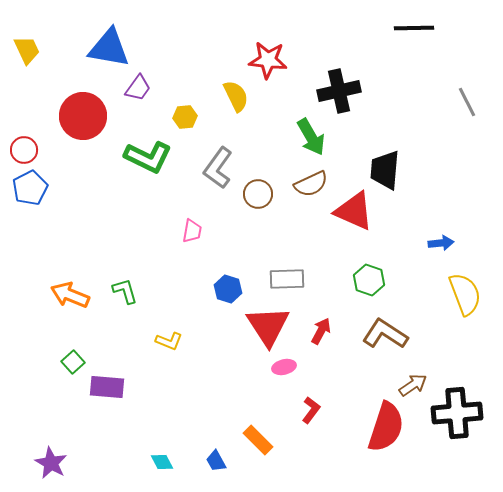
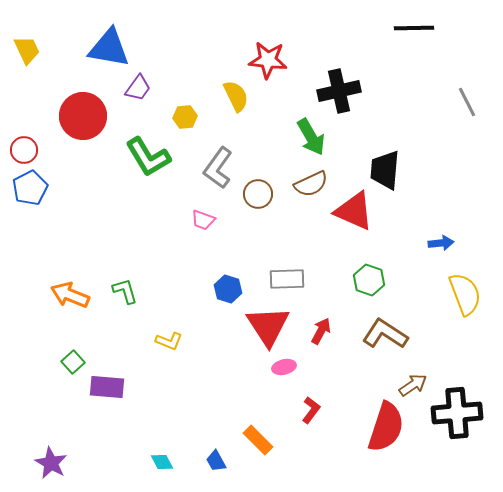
green L-shape at (148, 157): rotated 33 degrees clockwise
pink trapezoid at (192, 231): moved 11 px right, 11 px up; rotated 100 degrees clockwise
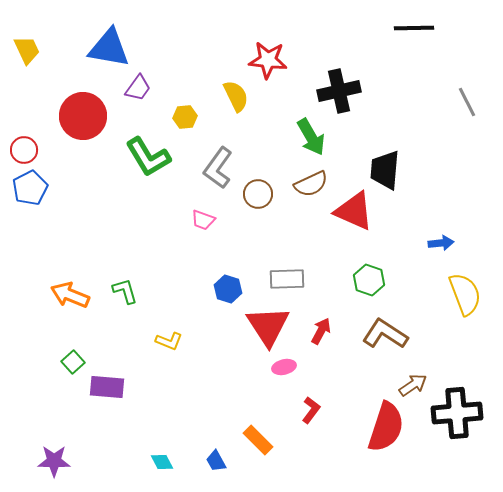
purple star at (51, 463): moved 3 px right, 2 px up; rotated 28 degrees counterclockwise
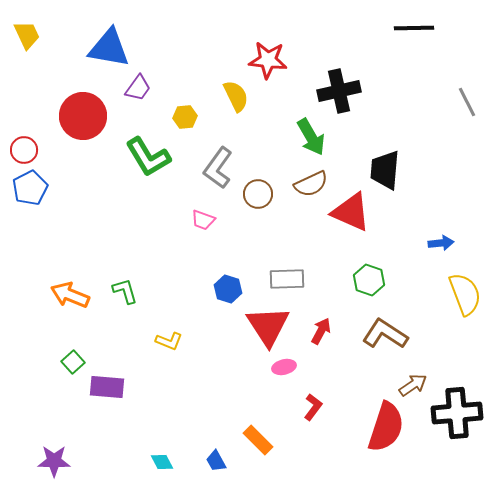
yellow trapezoid at (27, 50): moved 15 px up
red triangle at (354, 211): moved 3 px left, 1 px down
red L-shape at (311, 410): moved 2 px right, 3 px up
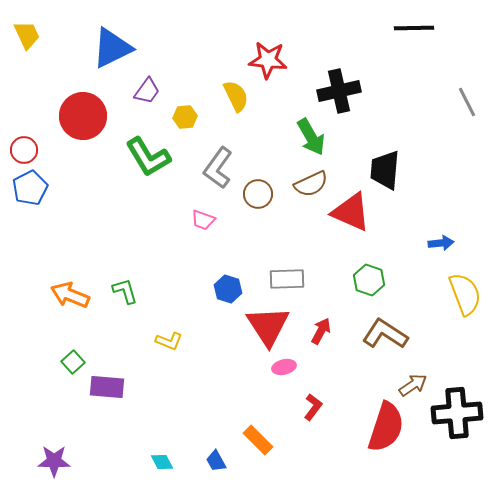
blue triangle at (109, 48): moved 3 px right; rotated 36 degrees counterclockwise
purple trapezoid at (138, 88): moved 9 px right, 3 px down
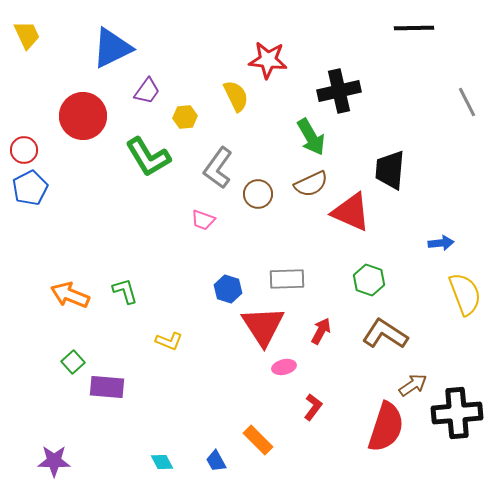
black trapezoid at (385, 170): moved 5 px right
red triangle at (268, 326): moved 5 px left
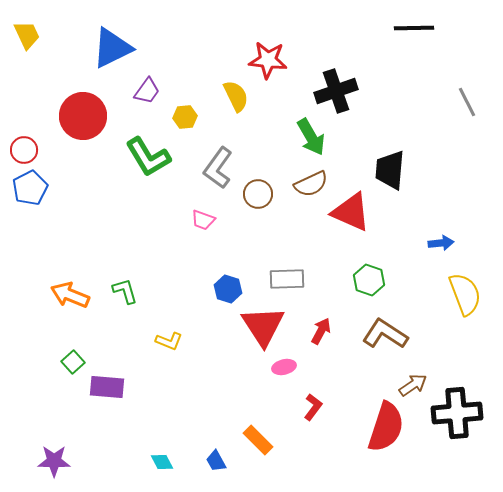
black cross at (339, 91): moved 3 px left; rotated 6 degrees counterclockwise
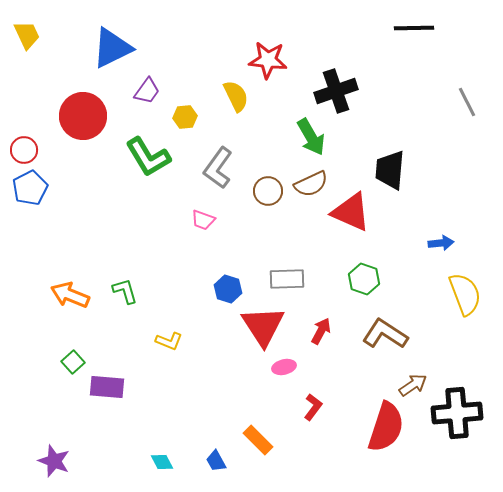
brown circle at (258, 194): moved 10 px right, 3 px up
green hexagon at (369, 280): moved 5 px left, 1 px up
purple star at (54, 461): rotated 20 degrees clockwise
